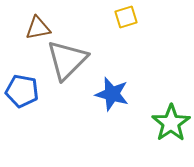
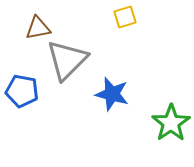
yellow square: moved 1 px left
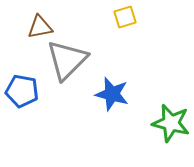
brown triangle: moved 2 px right, 1 px up
green star: rotated 24 degrees counterclockwise
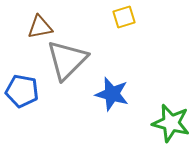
yellow square: moved 1 px left
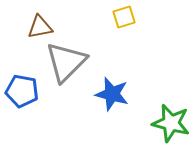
gray triangle: moved 1 px left, 2 px down
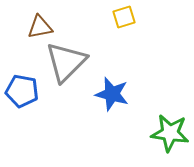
green star: moved 1 px left, 10 px down; rotated 6 degrees counterclockwise
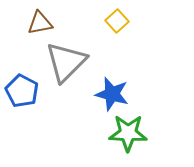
yellow square: moved 7 px left, 4 px down; rotated 25 degrees counterclockwise
brown triangle: moved 4 px up
blue pentagon: rotated 16 degrees clockwise
green star: moved 42 px left; rotated 6 degrees counterclockwise
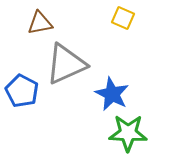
yellow square: moved 6 px right, 3 px up; rotated 25 degrees counterclockwise
gray triangle: moved 2 px down; rotated 21 degrees clockwise
blue star: rotated 12 degrees clockwise
